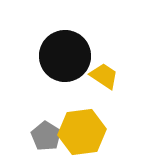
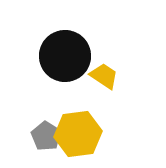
yellow hexagon: moved 4 px left, 2 px down
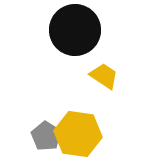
black circle: moved 10 px right, 26 px up
yellow hexagon: rotated 15 degrees clockwise
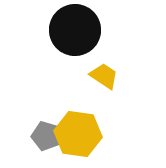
gray pentagon: rotated 16 degrees counterclockwise
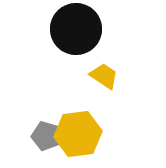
black circle: moved 1 px right, 1 px up
yellow hexagon: rotated 15 degrees counterclockwise
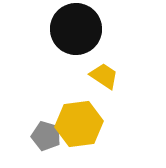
yellow hexagon: moved 1 px right, 10 px up
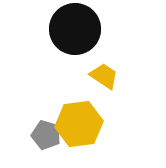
black circle: moved 1 px left
gray pentagon: moved 1 px up
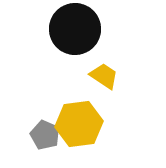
gray pentagon: moved 1 px left; rotated 8 degrees clockwise
